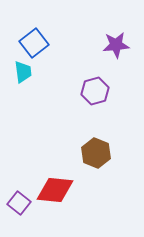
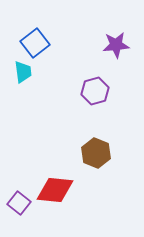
blue square: moved 1 px right
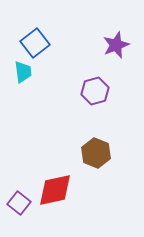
purple star: rotated 16 degrees counterclockwise
red diamond: rotated 18 degrees counterclockwise
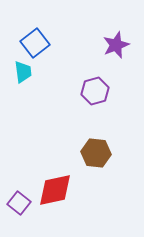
brown hexagon: rotated 16 degrees counterclockwise
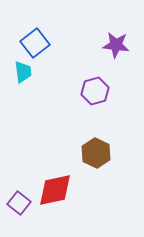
purple star: rotated 28 degrees clockwise
brown hexagon: rotated 20 degrees clockwise
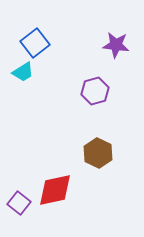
cyan trapezoid: rotated 65 degrees clockwise
brown hexagon: moved 2 px right
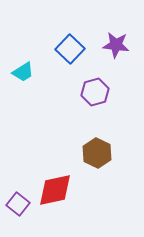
blue square: moved 35 px right, 6 px down; rotated 8 degrees counterclockwise
purple hexagon: moved 1 px down
brown hexagon: moved 1 px left
purple square: moved 1 px left, 1 px down
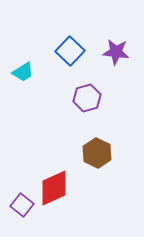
purple star: moved 7 px down
blue square: moved 2 px down
purple hexagon: moved 8 px left, 6 px down
red diamond: moved 1 px left, 2 px up; rotated 12 degrees counterclockwise
purple square: moved 4 px right, 1 px down
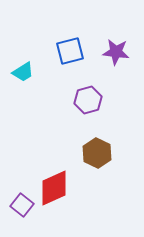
blue square: rotated 32 degrees clockwise
purple hexagon: moved 1 px right, 2 px down
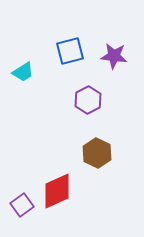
purple star: moved 2 px left, 4 px down
purple hexagon: rotated 12 degrees counterclockwise
red diamond: moved 3 px right, 3 px down
purple square: rotated 15 degrees clockwise
